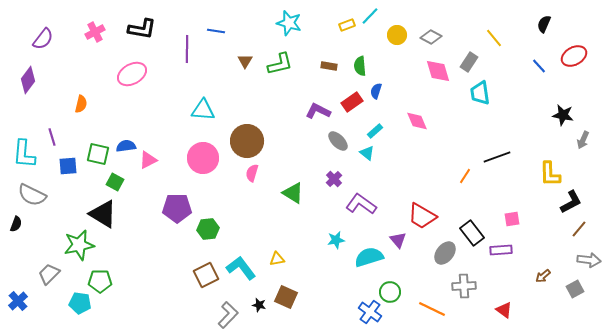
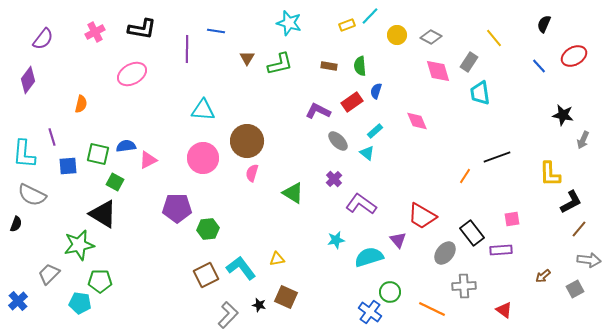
brown triangle at (245, 61): moved 2 px right, 3 px up
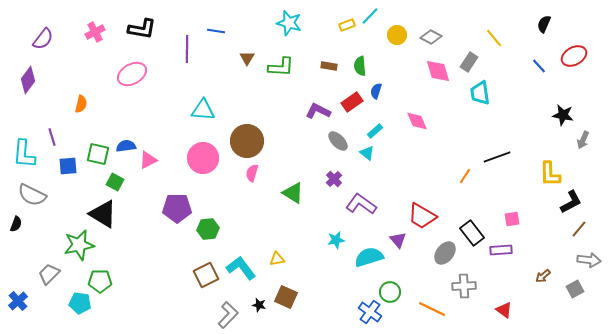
green L-shape at (280, 64): moved 1 px right, 3 px down; rotated 16 degrees clockwise
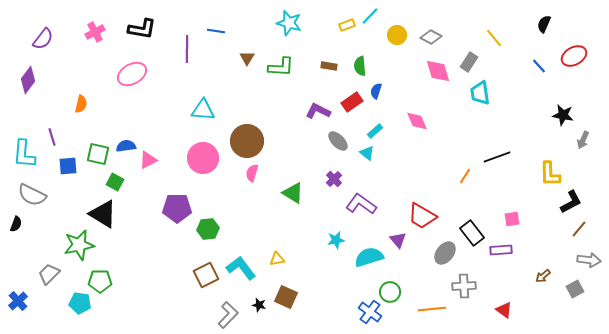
orange line at (432, 309): rotated 32 degrees counterclockwise
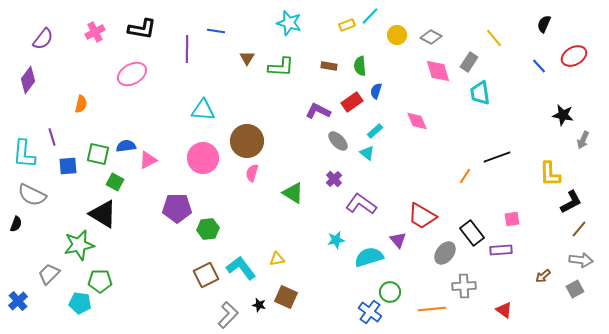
gray arrow at (589, 260): moved 8 px left
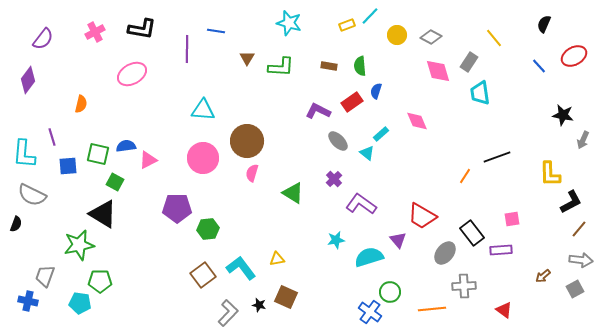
cyan rectangle at (375, 131): moved 6 px right, 3 px down
gray trapezoid at (49, 274): moved 4 px left, 2 px down; rotated 25 degrees counterclockwise
brown square at (206, 275): moved 3 px left; rotated 10 degrees counterclockwise
blue cross at (18, 301): moved 10 px right; rotated 36 degrees counterclockwise
gray L-shape at (228, 315): moved 2 px up
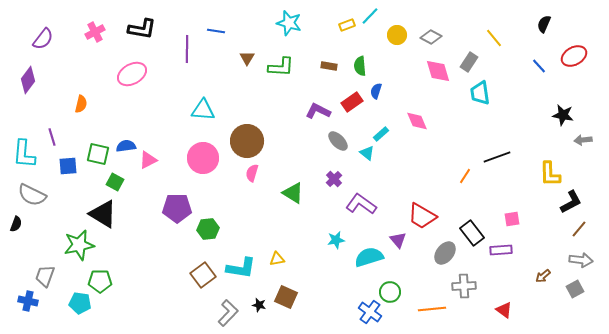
gray arrow at (583, 140): rotated 60 degrees clockwise
cyan L-shape at (241, 268): rotated 136 degrees clockwise
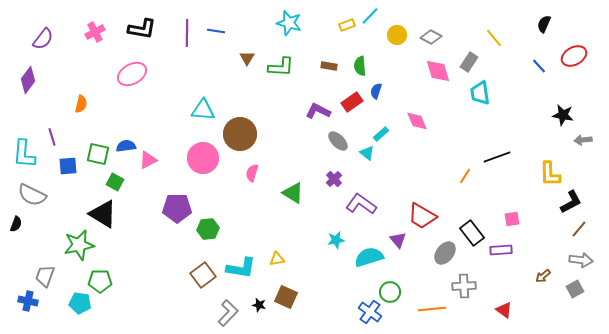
purple line at (187, 49): moved 16 px up
brown circle at (247, 141): moved 7 px left, 7 px up
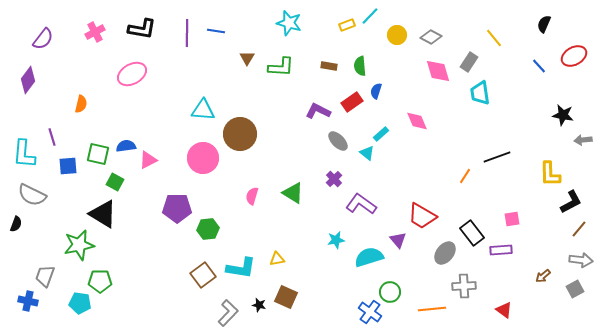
pink semicircle at (252, 173): moved 23 px down
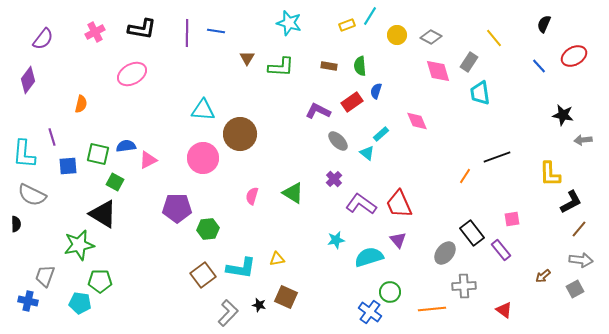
cyan line at (370, 16): rotated 12 degrees counterclockwise
red trapezoid at (422, 216): moved 23 px left, 12 px up; rotated 36 degrees clockwise
black semicircle at (16, 224): rotated 21 degrees counterclockwise
purple rectangle at (501, 250): rotated 55 degrees clockwise
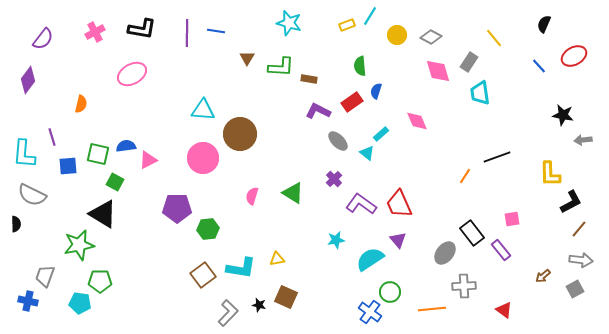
brown rectangle at (329, 66): moved 20 px left, 13 px down
cyan semicircle at (369, 257): moved 1 px right, 2 px down; rotated 16 degrees counterclockwise
